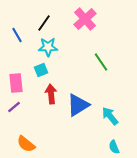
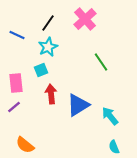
black line: moved 4 px right
blue line: rotated 35 degrees counterclockwise
cyan star: rotated 24 degrees counterclockwise
orange semicircle: moved 1 px left, 1 px down
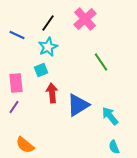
red arrow: moved 1 px right, 1 px up
purple line: rotated 16 degrees counterclockwise
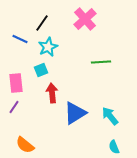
black line: moved 6 px left
blue line: moved 3 px right, 4 px down
green line: rotated 60 degrees counterclockwise
blue triangle: moved 3 px left, 8 px down
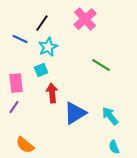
green line: moved 3 px down; rotated 36 degrees clockwise
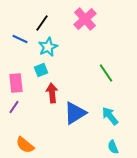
green line: moved 5 px right, 8 px down; rotated 24 degrees clockwise
cyan semicircle: moved 1 px left
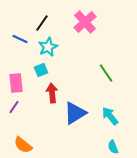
pink cross: moved 3 px down
orange semicircle: moved 2 px left
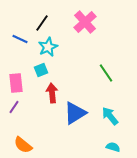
cyan semicircle: rotated 128 degrees clockwise
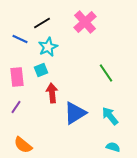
black line: rotated 24 degrees clockwise
pink rectangle: moved 1 px right, 6 px up
purple line: moved 2 px right
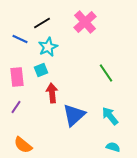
blue triangle: moved 1 px left, 2 px down; rotated 10 degrees counterclockwise
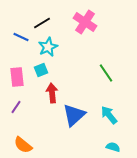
pink cross: rotated 15 degrees counterclockwise
blue line: moved 1 px right, 2 px up
cyan arrow: moved 1 px left, 1 px up
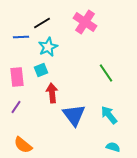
blue line: rotated 28 degrees counterclockwise
blue triangle: rotated 25 degrees counterclockwise
